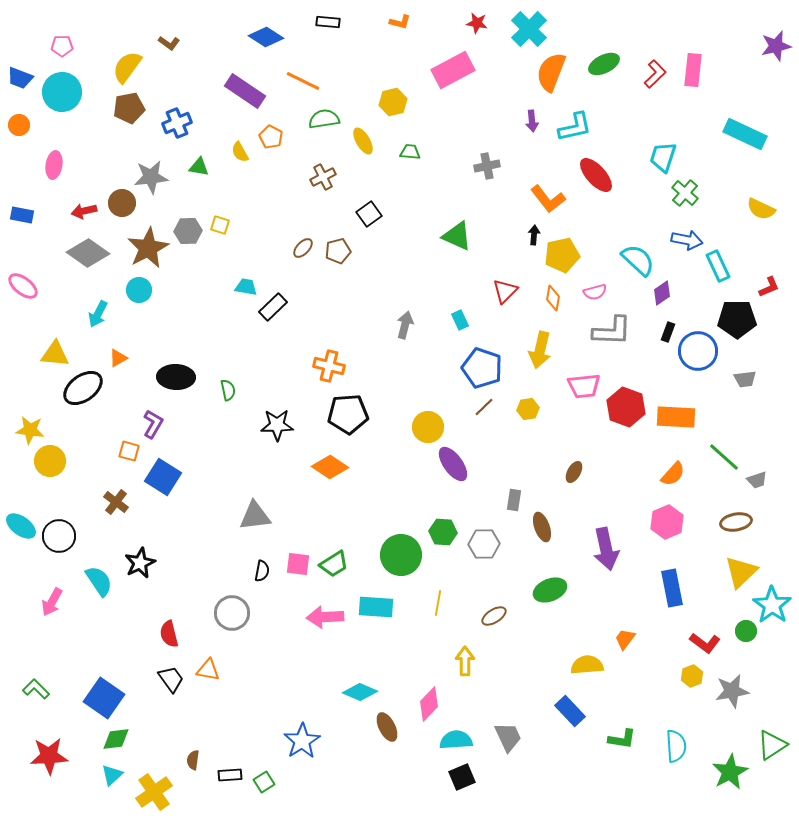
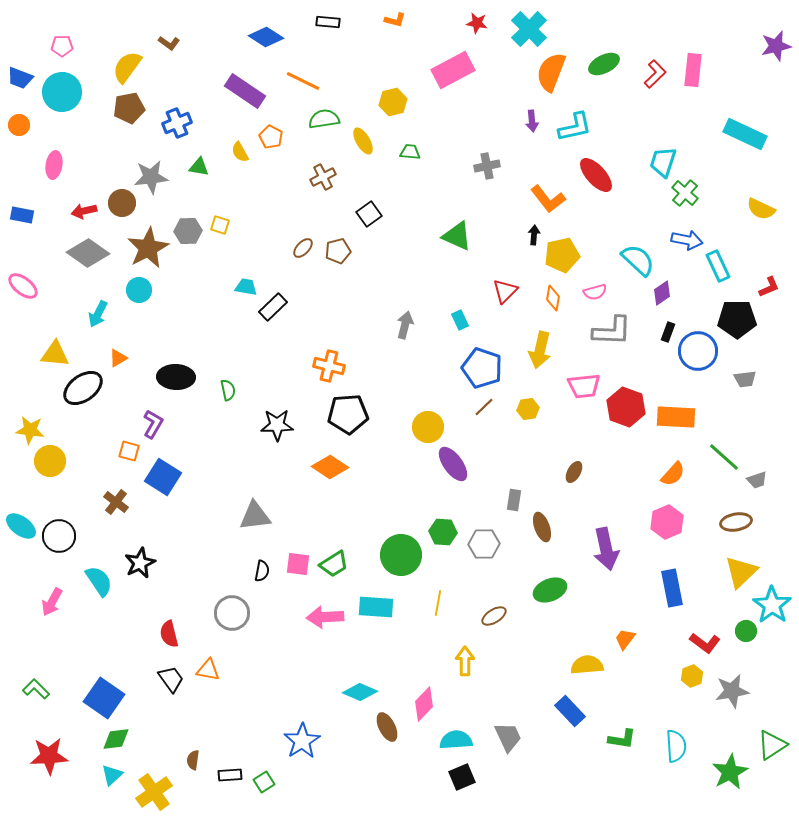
orange L-shape at (400, 22): moved 5 px left, 2 px up
cyan trapezoid at (663, 157): moved 5 px down
pink diamond at (429, 704): moved 5 px left
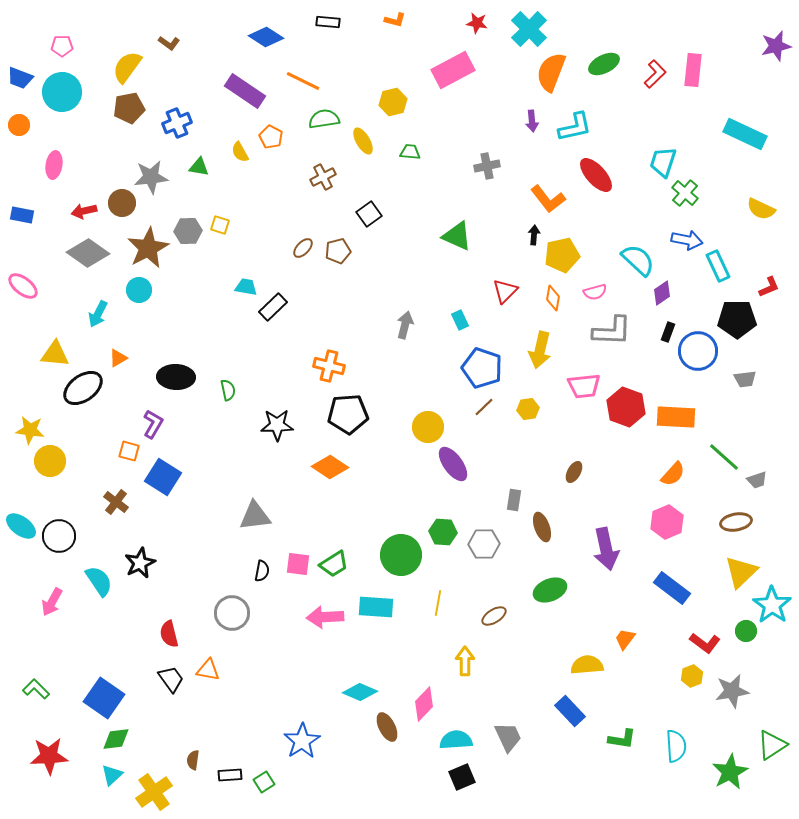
blue rectangle at (672, 588): rotated 42 degrees counterclockwise
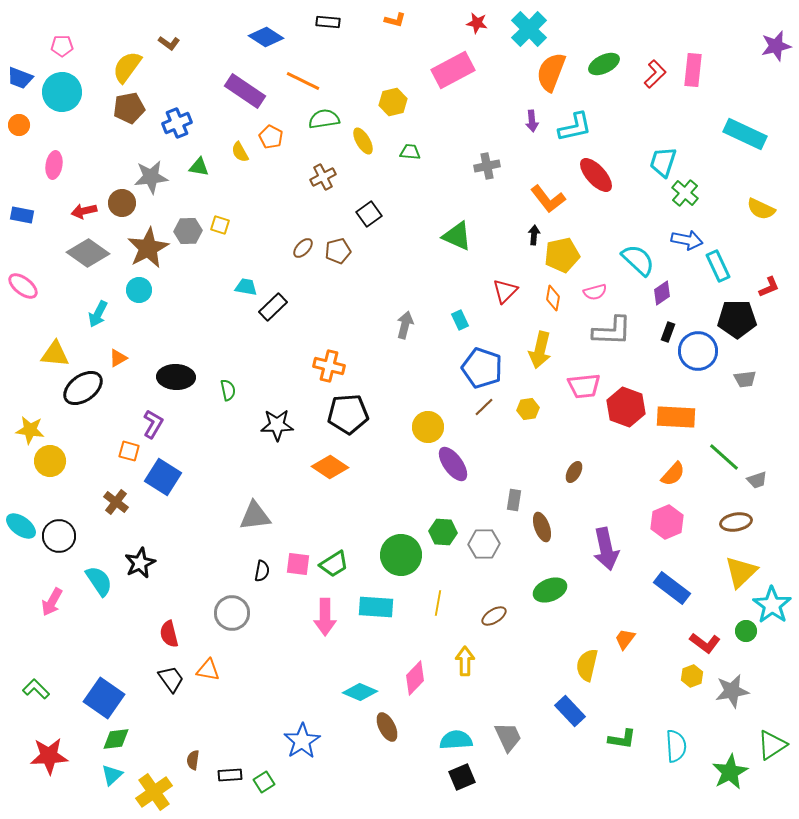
pink arrow at (325, 617): rotated 87 degrees counterclockwise
yellow semicircle at (587, 665): rotated 72 degrees counterclockwise
pink diamond at (424, 704): moved 9 px left, 26 px up
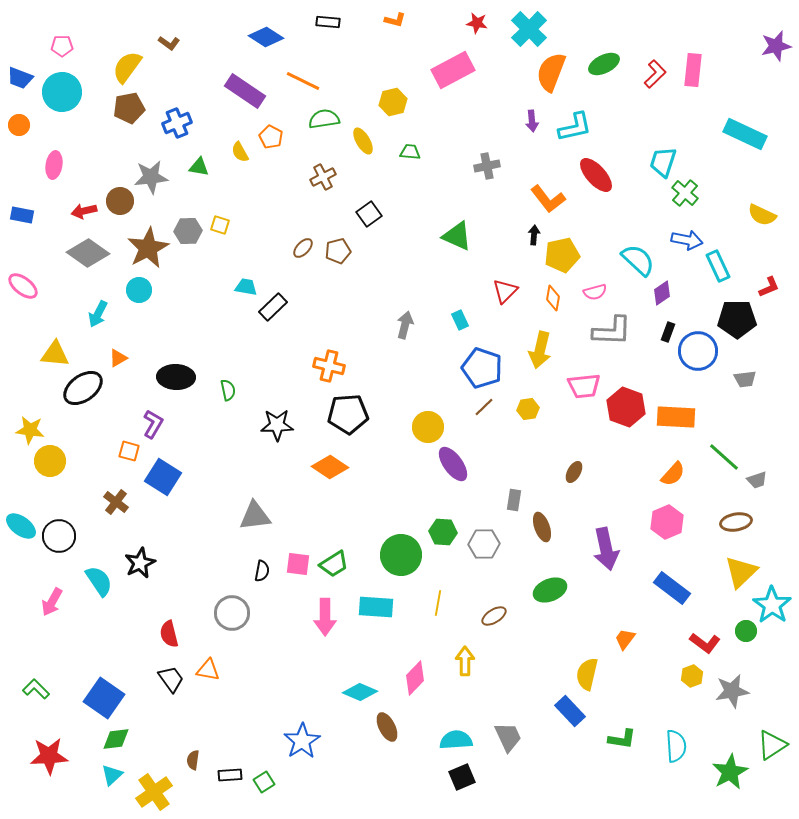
brown circle at (122, 203): moved 2 px left, 2 px up
yellow semicircle at (761, 209): moved 1 px right, 6 px down
yellow semicircle at (587, 665): moved 9 px down
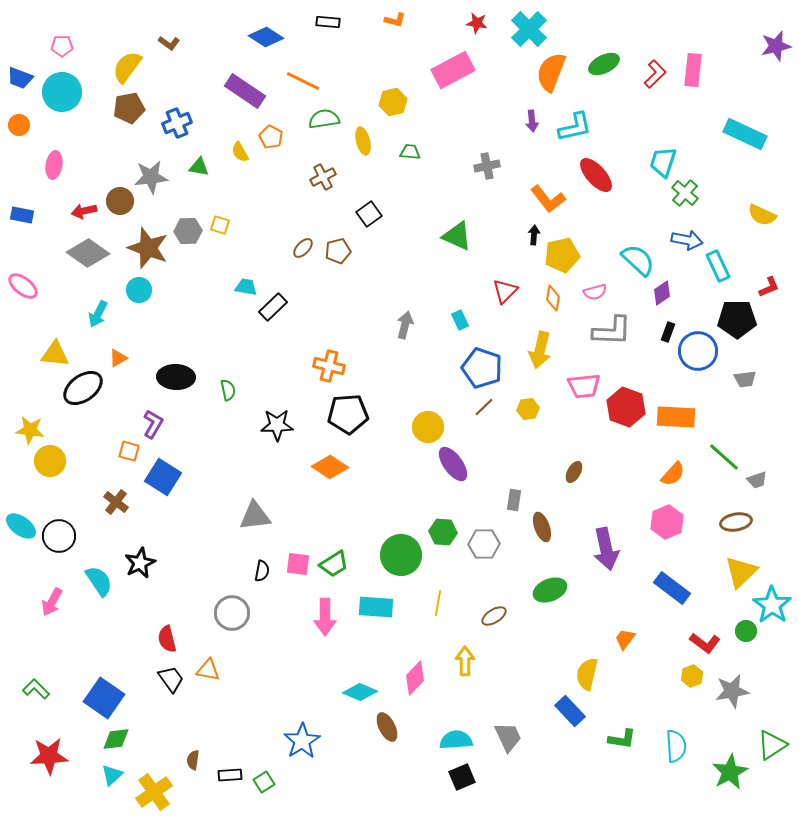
yellow ellipse at (363, 141): rotated 16 degrees clockwise
brown star at (148, 248): rotated 24 degrees counterclockwise
red semicircle at (169, 634): moved 2 px left, 5 px down
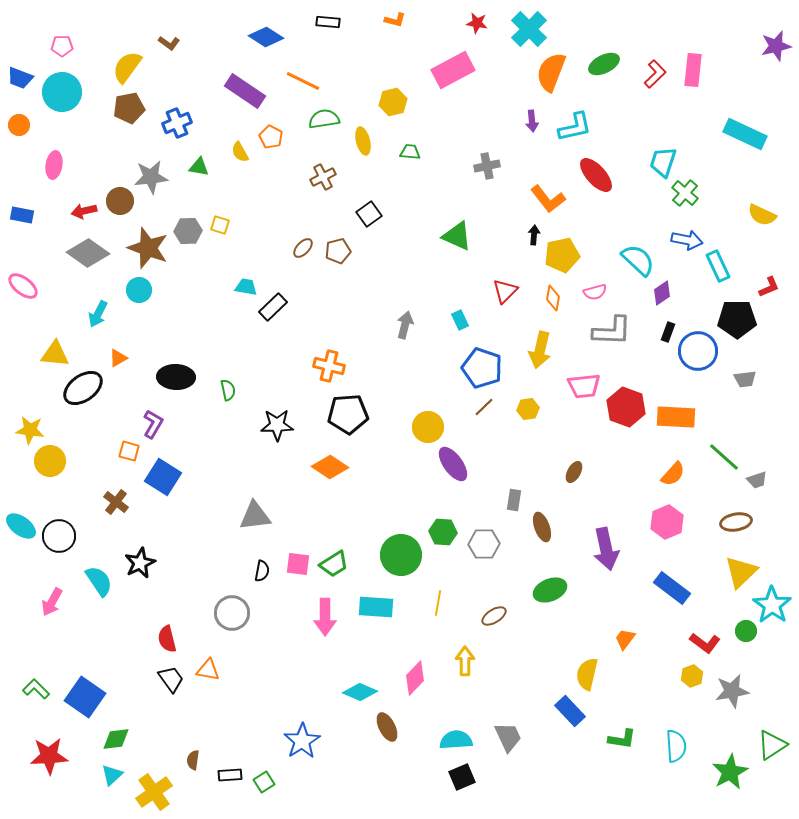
blue square at (104, 698): moved 19 px left, 1 px up
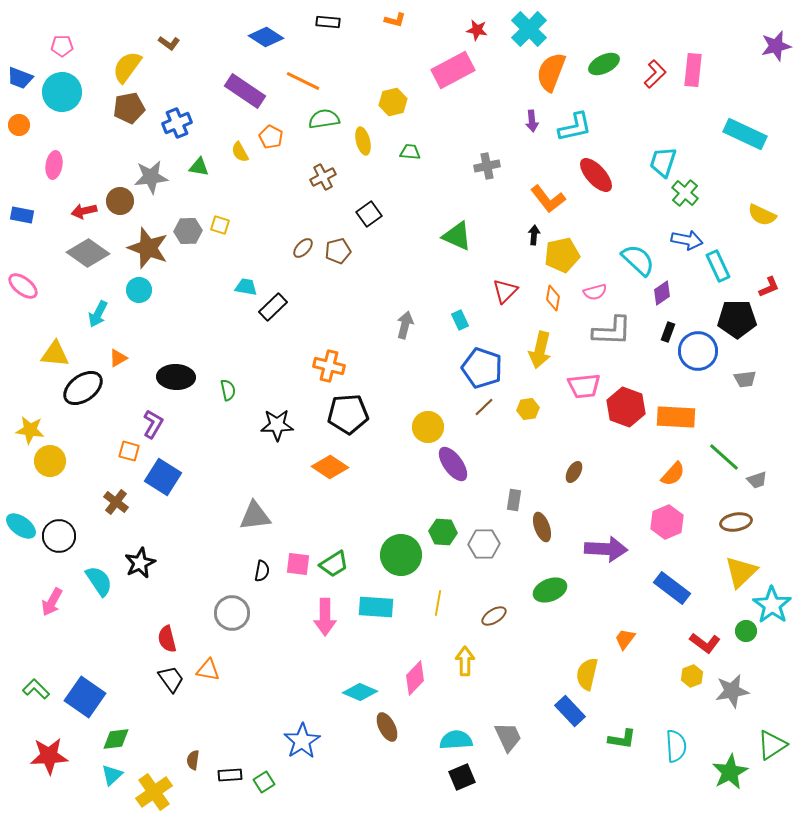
red star at (477, 23): moved 7 px down
purple arrow at (606, 549): rotated 75 degrees counterclockwise
